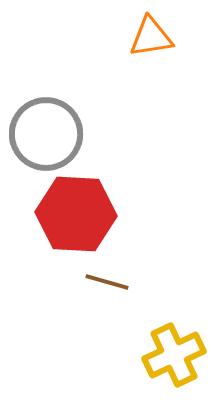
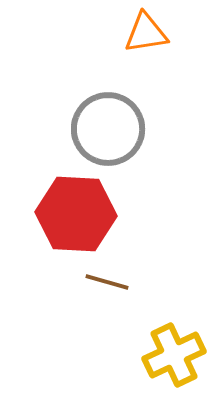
orange triangle: moved 5 px left, 4 px up
gray circle: moved 62 px right, 5 px up
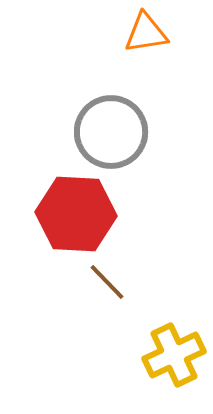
gray circle: moved 3 px right, 3 px down
brown line: rotated 30 degrees clockwise
